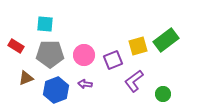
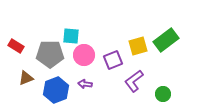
cyan square: moved 26 px right, 12 px down
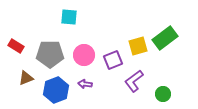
cyan square: moved 2 px left, 19 px up
green rectangle: moved 1 px left, 2 px up
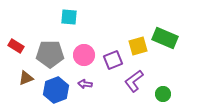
green rectangle: rotated 60 degrees clockwise
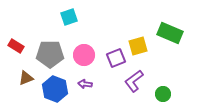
cyan square: rotated 24 degrees counterclockwise
green rectangle: moved 5 px right, 5 px up
purple square: moved 3 px right, 2 px up
blue hexagon: moved 1 px left, 1 px up; rotated 20 degrees counterclockwise
